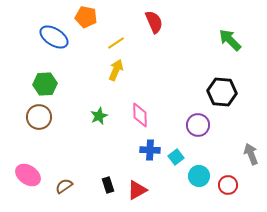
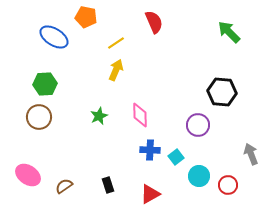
green arrow: moved 1 px left, 8 px up
red triangle: moved 13 px right, 4 px down
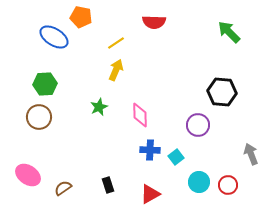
orange pentagon: moved 5 px left
red semicircle: rotated 115 degrees clockwise
green star: moved 9 px up
cyan circle: moved 6 px down
brown semicircle: moved 1 px left, 2 px down
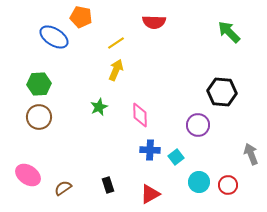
green hexagon: moved 6 px left
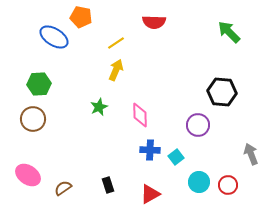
brown circle: moved 6 px left, 2 px down
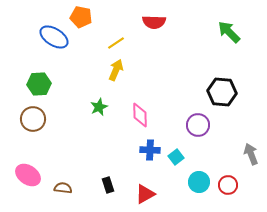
brown semicircle: rotated 42 degrees clockwise
red triangle: moved 5 px left
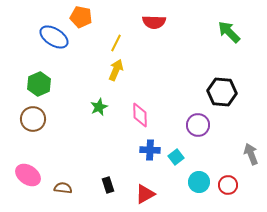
yellow line: rotated 30 degrees counterclockwise
green hexagon: rotated 20 degrees counterclockwise
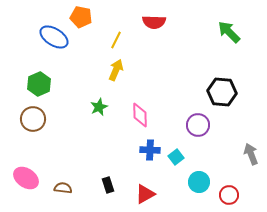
yellow line: moved 3 px up
pink ellipse: moved 2 px left, 3 px down
red circle: moved 1 px right, 10 px down
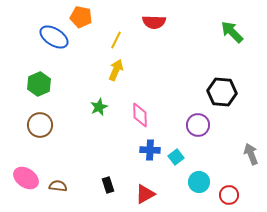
green arrow: moved 3 px right
brown circle: moved 7 px right, 6 px down
brown semicircle: moved 5 px left, 2 px up
